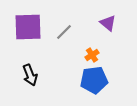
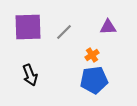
purple triangle: moved 4 px down; rotated 42 degrees counterclockwise
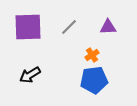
gray line: moved 5 px right, 5 px up
black arrow: rotated 80 degrees clockwise
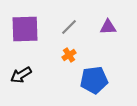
purple square: moved 3 px left, 2 px down
orange cross: moved 23 px left
black arrow: moved 9 px left
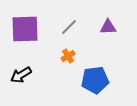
orange cross: moved 1 px left, 1 px down
blue pentagon: moved 1 px right
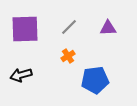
purple triangle: moved 1 px down
black arrow: rotated 15 degrees clockwise
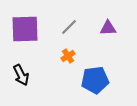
black arrow: rotated 100 degrees counterclockwise
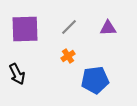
black arrow: moved 4 px left, 1 px up
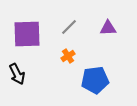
purple square: moved 2 px right, 5 px down
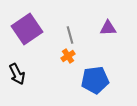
gray line: moved 1 px right, 8 px down; rotated 60 degrees counterclockwise
purple square: moved 5 px up; rotated 32 degrees counterclockwise
